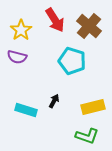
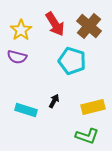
red arrow: moved 4 px down
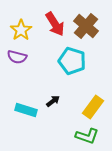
brown cross: moved 3 px left
black arrow: moved 1 px left; rotated 24 degrees clockwise
yellow rectangle: rotated 40 degrees counterclockwise
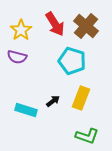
yellow rectangle: moved 12 px left, 9 px up; rotated 15 degrees counterclockwise
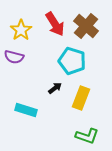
purple semicircle: moved 3 px left
black arrow: moved 2 px right, 13 px up
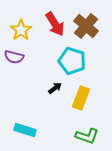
cyan rectangle: moved 1 px left, 20 px down
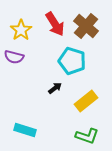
yellow rectangle: moved 5 px right, 3 px down; rotated 30 degrees clockwise
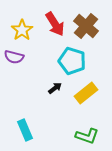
yellow star: moved 1 px right
yellow rectangle: moved 8 px up
cyan rectangle: rotated 50 degrees clockwise
